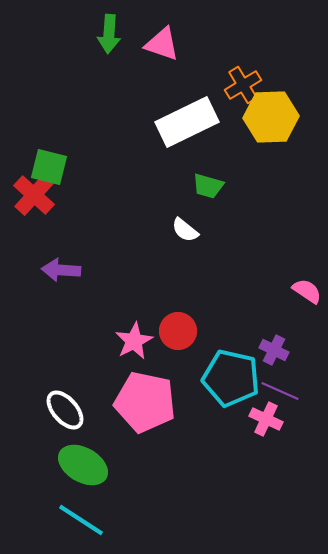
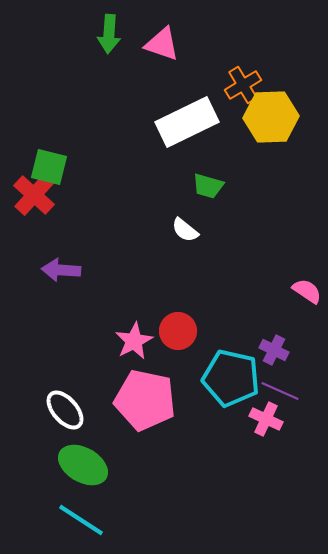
pink pentagon: moved 2 px up
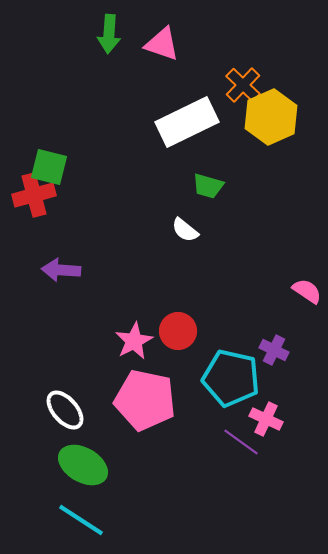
orange cross: rotated 15 degrees counterclockwise
yellow hexagon: rotated 22 degrees counterclockwise
red cross: rotated 33 degrees clockwise
purple line: moved 39 px left, 51 px down; rotated 12 degrees clockwise
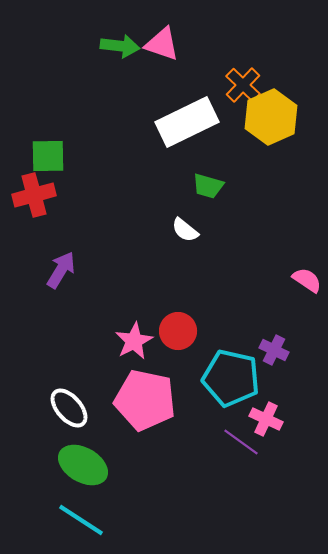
green arrow: moved 11 px right, 12 px down; rotated 87 degrees counterclockwise
green square: moved 1 px left, 11 px up; rotated 15 degrees counterclockwise
purple arrow: rotated 117 degrees clockwise
pink semicircle: moved 11 px up
white ellipse: moved 4 px right, 2 px up
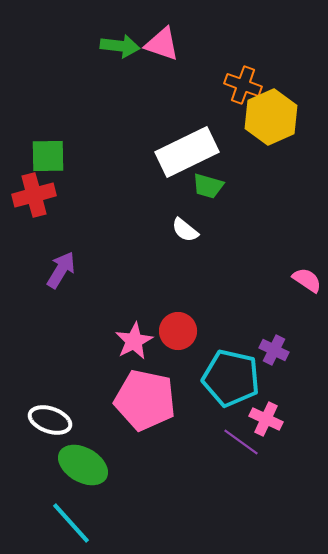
orange cross: rotated 24 degrees counterclockwise
white rectangle: moved 30 px down
white ellipse: moved 19 px left, 12 px down; rotated 30 degrees counterclockwise
cyan line: moved 10 px left, 3 px down; rotated 15 degrees clockwise
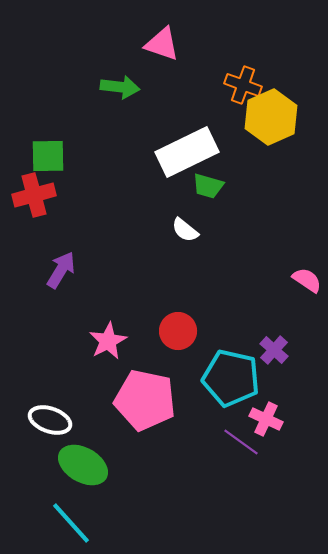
green arrow: moved 41 px down
pink star: moved 26 px left
purple cross: rotated 16 degrees clockwise
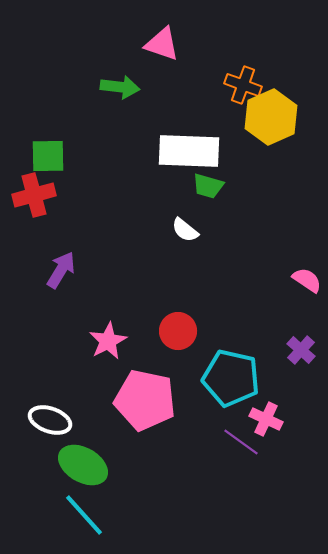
white rectangle: moved 2 px right, 1 px up; rotated 28 degrees clockwise
purple cross: moved 27 px right
cyan line: moved 13 px right, 8 px up
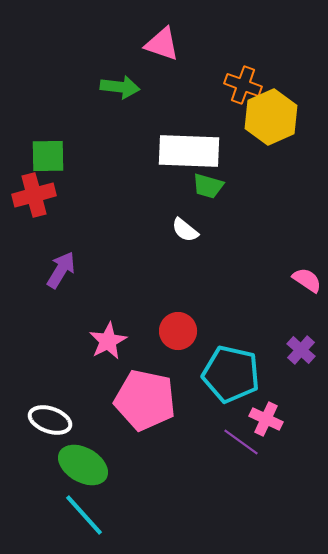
cyan pentagon: moved 4 px up
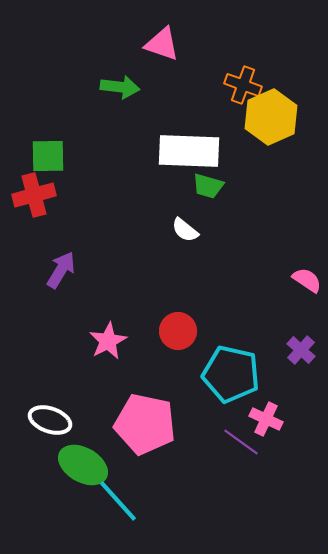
pink pentagon: moved 24 px down
cyan line: moved 34 px right, 14 px up
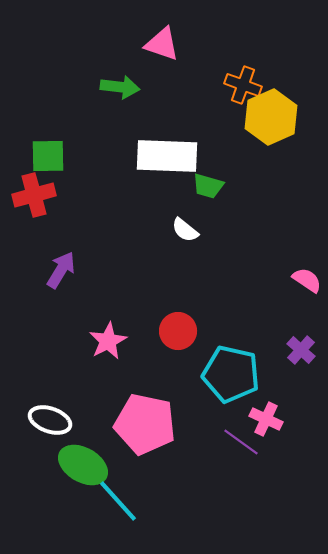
white rectangle: moved 22 px left, 5 px down
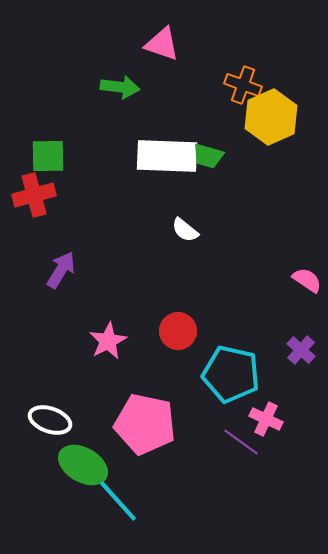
green trapezoid: moved 30 px up
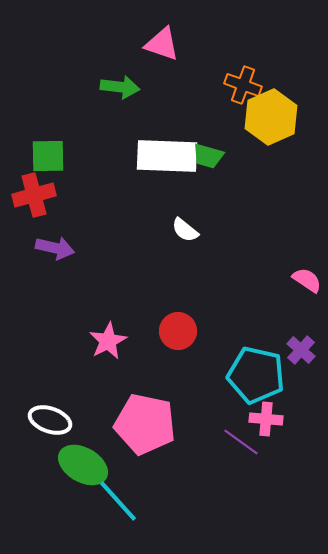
purple arrow: moved 6 px left, 22 px up; rotated 72 degrees clockwise
cyan pentagon: moved 25 px right, 1 px down
pink cross: rotated 20 degrees counterclockwise
